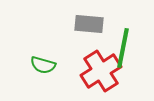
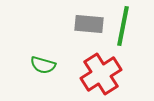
green line: moved 22 px up
red cross: moved 3 px down
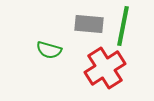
green semicircle: moved 6 px right, 15 px up
red cross: moved 4 px right, 6 px up
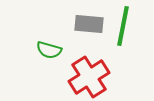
red cross: moved 16 px left, 9 px down
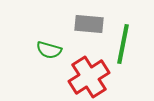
green line: moved 18 px down
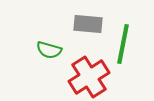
gray rectangle: moved 1 px left
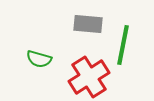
green line: moved 1 px down
green semicircle: moved 10 px left, 9 px down
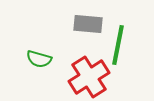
green line: moved 5 px left
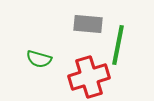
red cross: rotated 15 degrees clockwise
